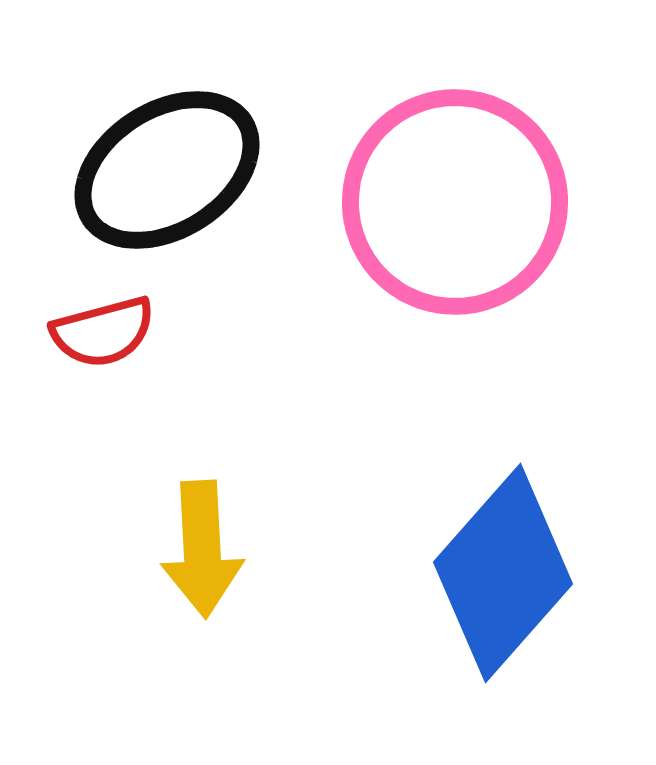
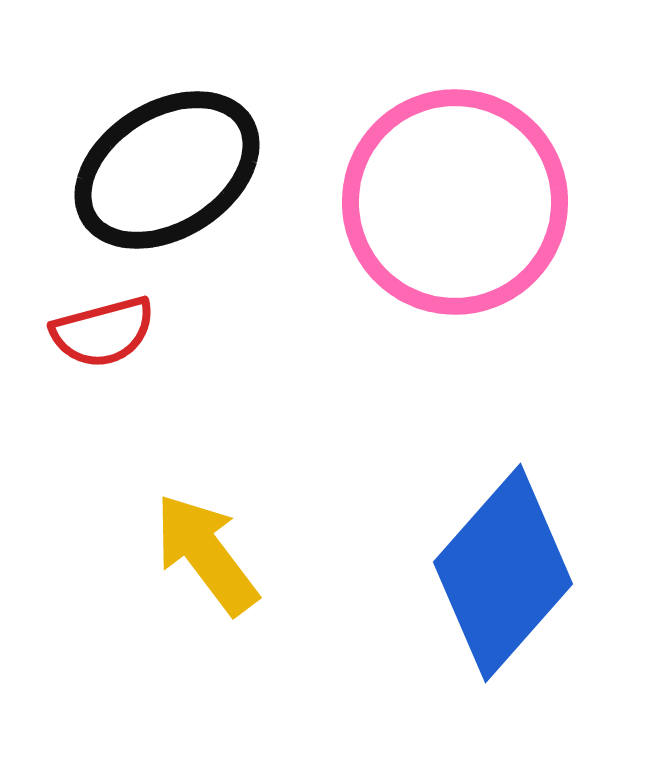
yellow arrow: moved 4 px right, 5 px down; rotated 146 degrees clockwise
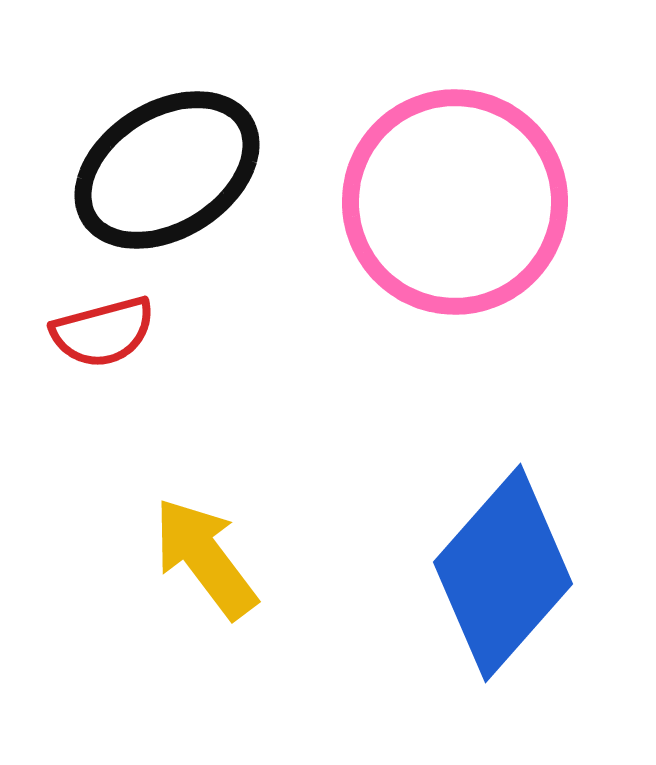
yellow arrow: moved 1 px left, 4 px down
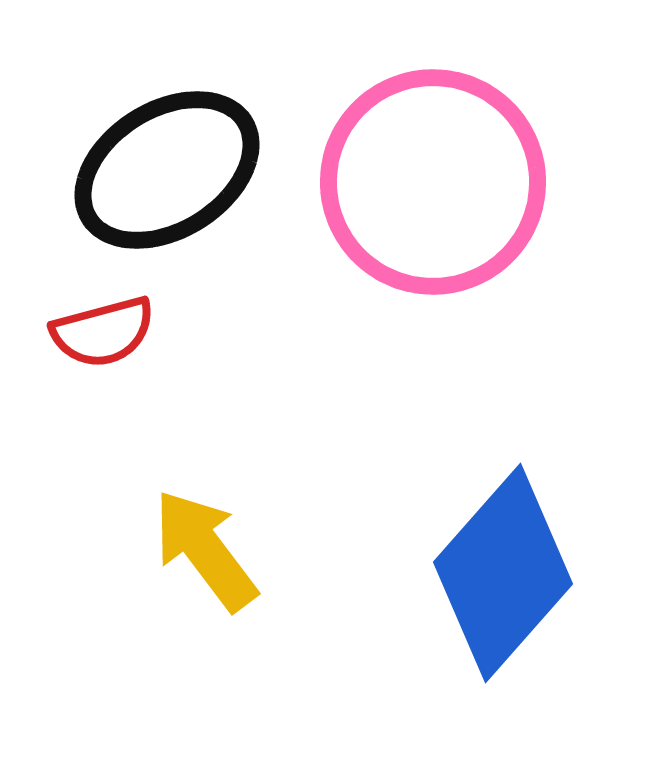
pink circle: moved 22 px left, 20 px up
yellow arrow: moved 8 px up
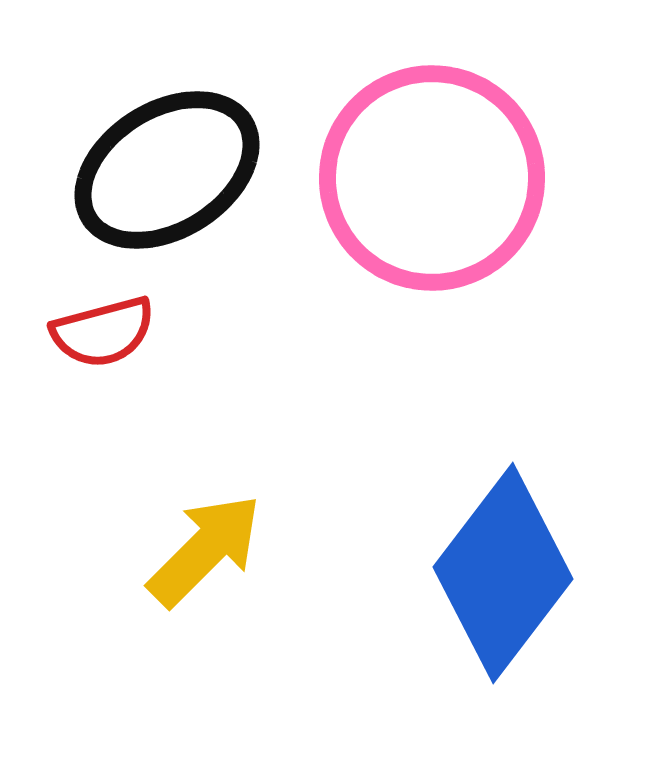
pink circle: moved 1 px left, 4 px up
yellow arrow: rotated 82 degrees clockwise
blue diamond: rotated 4 degrees counterclockwise
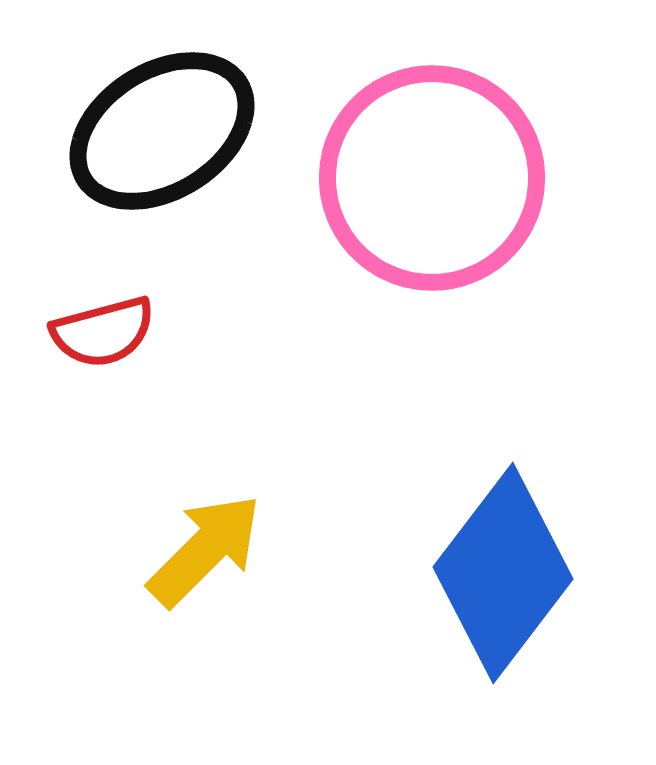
black ellipse: moved 5 px left, 39 px up
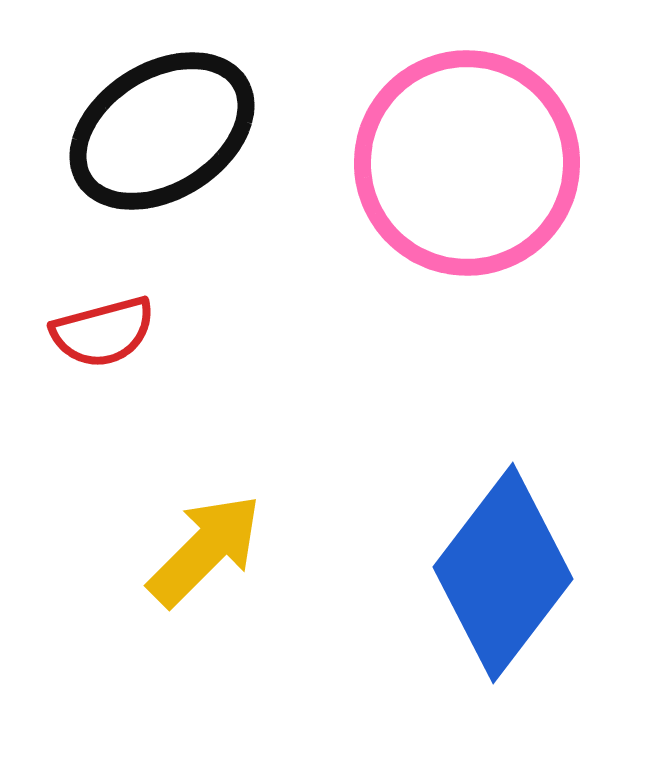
pink circle: moved 35 px right, 15 px up
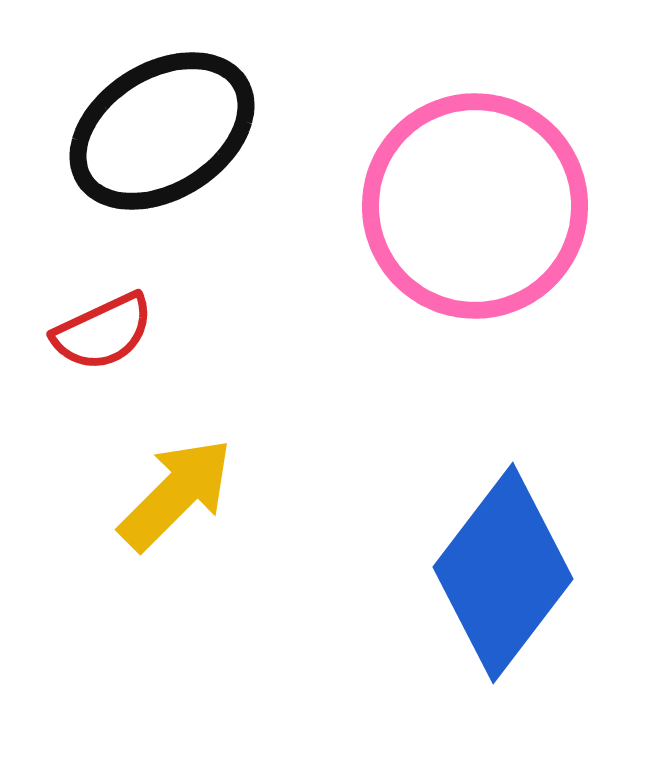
pink circle: moved 8 px right, 43 px down
red semicircle: rotated 10 degrees counterclockwise
yellow arrow: moved 29 px left, 56 px up
